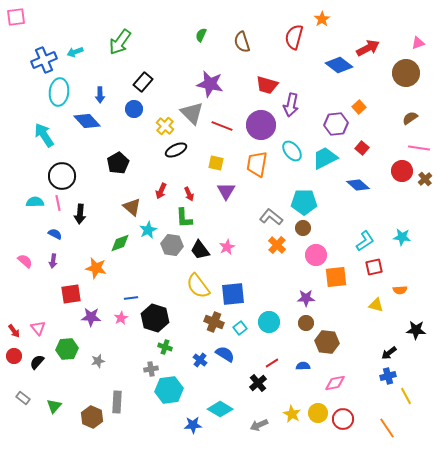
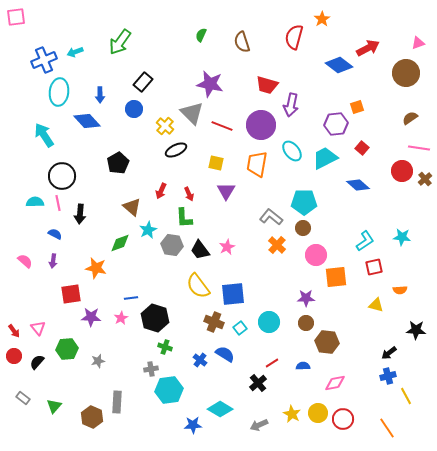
orange square at (359, 107): moved 2 px left; rotated 24 degrees clockwise
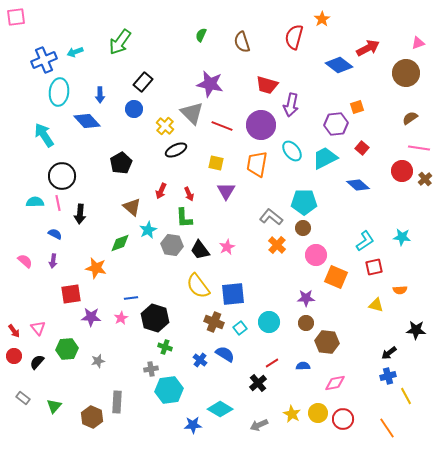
black pentagon at (118, 163): moved 3 px right
orange square at (336, 277): rotated 30 degrees clockwise
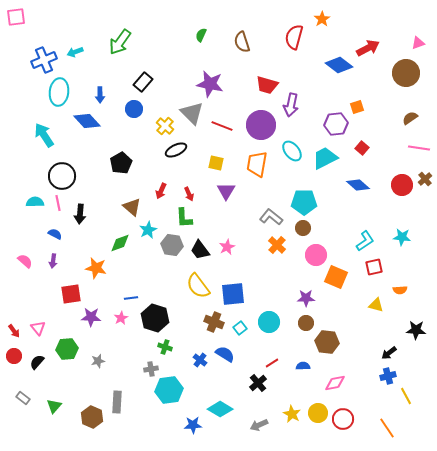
red circle at (402, 171): moved 14 px down
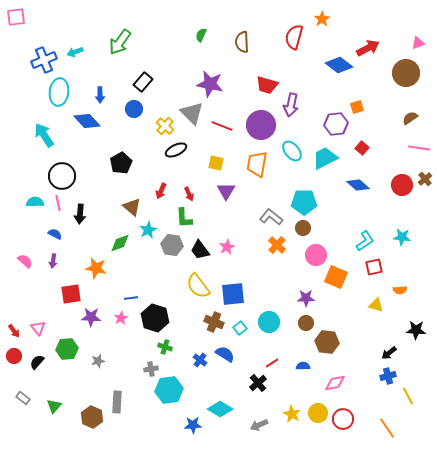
brown semicircle at (242, 42): rotated 15 degrees clockwise
yellow line at (406, 396): moved 2 px right
